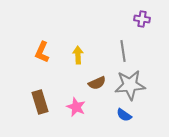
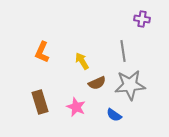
yellow arrow: moved 4 px right, 6 px down; rotated 30 degrees counterclockwise
blue semicircle: moved 10 px left
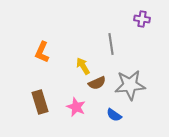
gray line: moved 12 px left, 7 px up
yellow arrow: moved 1 px right, 5 px down
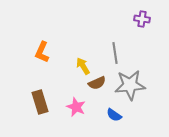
gray line: moved 4 px right, 9 px down
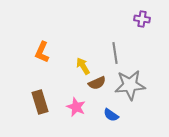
blue semicircle: moved 3 px left
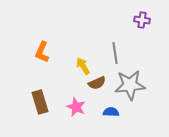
purple cross: moved 1 px down
blue semicircle: moved 3 px up; rotated 147 degrees clockwise
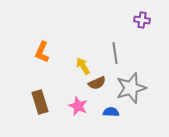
gray star: moved 1 px right, 3 px down; rotated 12 degrees counterclockwise
pink star: moved 2 px right, 1 px up
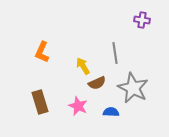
gray star: moved 2 px right; rotated 28 degrees counterclockwise
